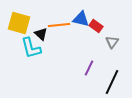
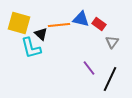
red rectangle: moved 3 px right, 2 px up
purple line: rotated 63 degrees counterclockwise
black line: moved 2 px left, 3 px up
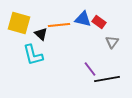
blue triangle: moved 2 px right
red rectangle: moved 2 px up
cyan L-shape: moved 2 px right, 7 px down
purple line: moved 1 px right, 1 px down
black line: moved 3 px left; rotated 55 degrees clockwise
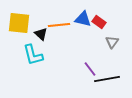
yellow square: rotated 10 degrees counterclockwise
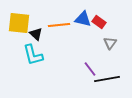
black triangle: moved 5 px left
gray triangle: moved 2 px left, 1 px down
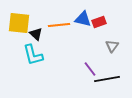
red rectangle: rotated 56 degrees counterclockwise
gray triangle: moved 2 px right, 3 px down
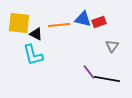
black triangle: rotated 16 degrees counterclockwise
purple line: moved 1 px left, 3 px down
black line: rotated 20 degrees clockwise
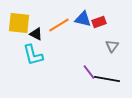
orange line: rotated 25 degrees counterclockwise
